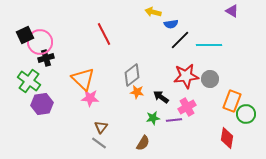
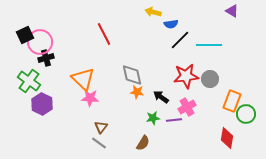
gray diamond: rotated 65 degrees counterclockwise
purple hexagon: rotated 25 degrees counterclockwise
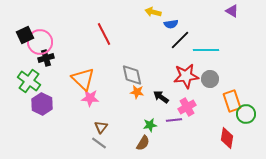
cyan line: moved 3 px left, 5 px down
orange rectangle: rotated 40 degrees counterclockwise
green star: moved 3 px left, 7 px down
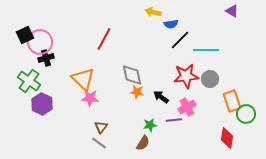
red line: moved 5 px down; rotated 55 degrees clockwise
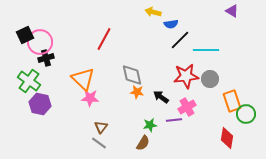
purple hexagon: moved 2 px left; rotated 15 degrees counterclockwise
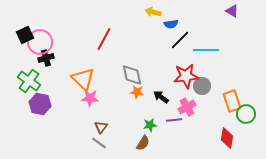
gray circle: moved 8 px left, 7 px down
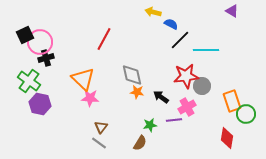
blue semicircle: rotated 144 degrees counterclockwise
brown semicircle: moved 3 px left
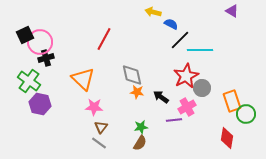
cyan line: moved 6 px left
red star: rotated 20 degrees counterclockwise
gray circle: moved 2 px down
pink star: moved 4 px right, 9 px down
green star: moved 9 px left, 2 px down
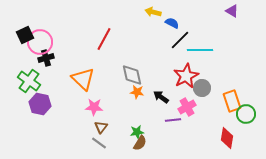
blue semicircle: moved 1 px right, 1 px up
purple line: moved 1 px left
green star: moved 4 px left, 5 px down
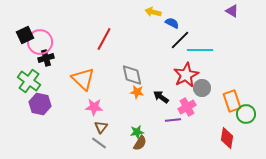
red star: moved 1 px up
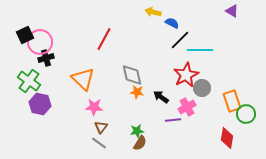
green star: moved 1 px up
